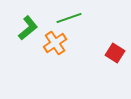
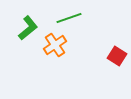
orange cross: moved 2 px down
red square: moved 2 px right, 3 px down
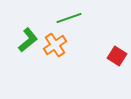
green L-shape: moved 12 px down
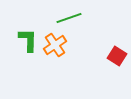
green L-shape: rotated 50 degrees counterclockwise
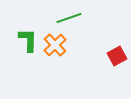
orange cross: rotated 10 degrees counterclockwise
red square: rotated 30 degrees clockwise
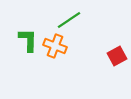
green line: moved 2 px down; rotated 15 degrees counterclockwise
orange cross: moved 1 px down; rotated 25 degrees counterclockwise
